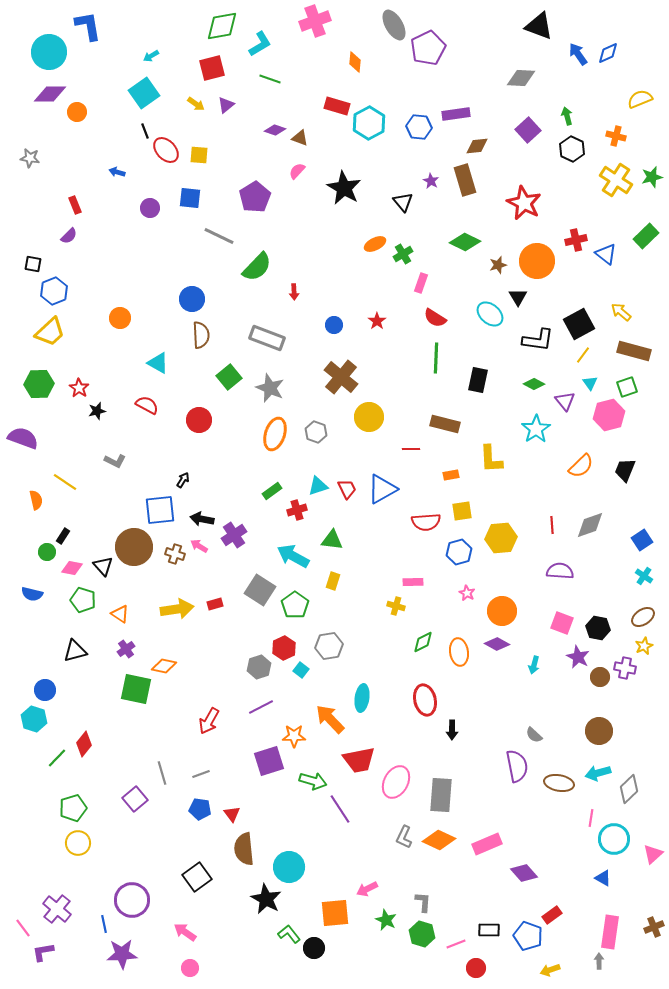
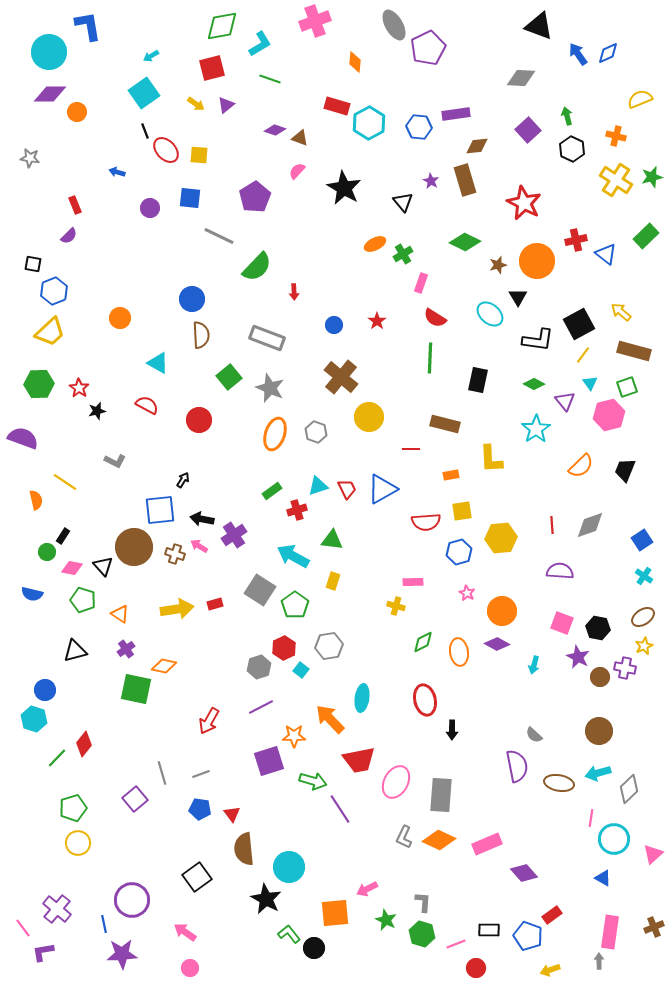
green line at (436, 358): moved 6 px left
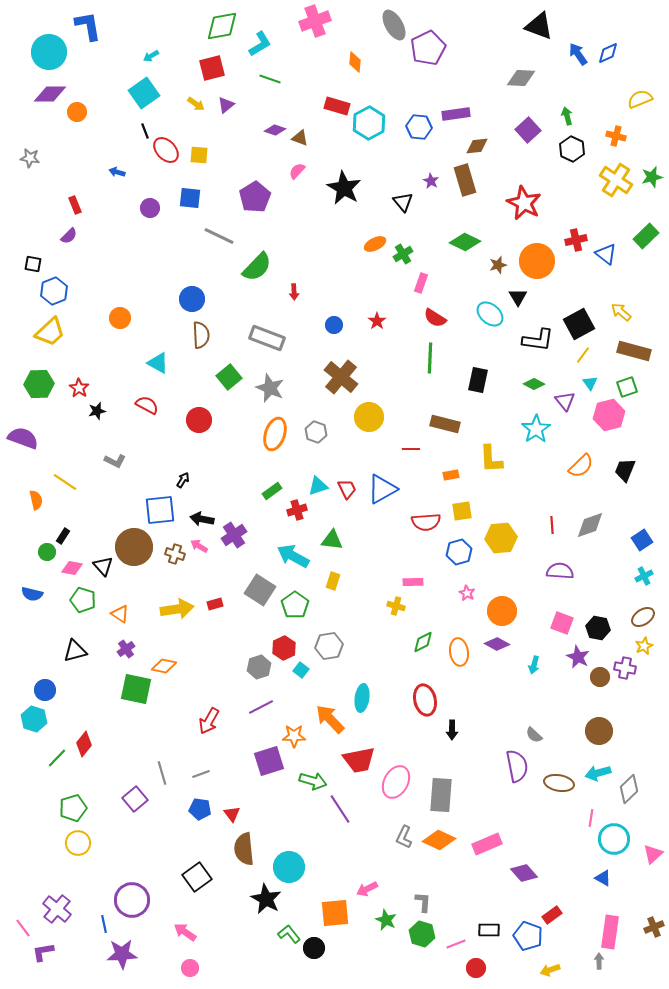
cyan cross at (644, 576): rotated 30 degrees clockwise
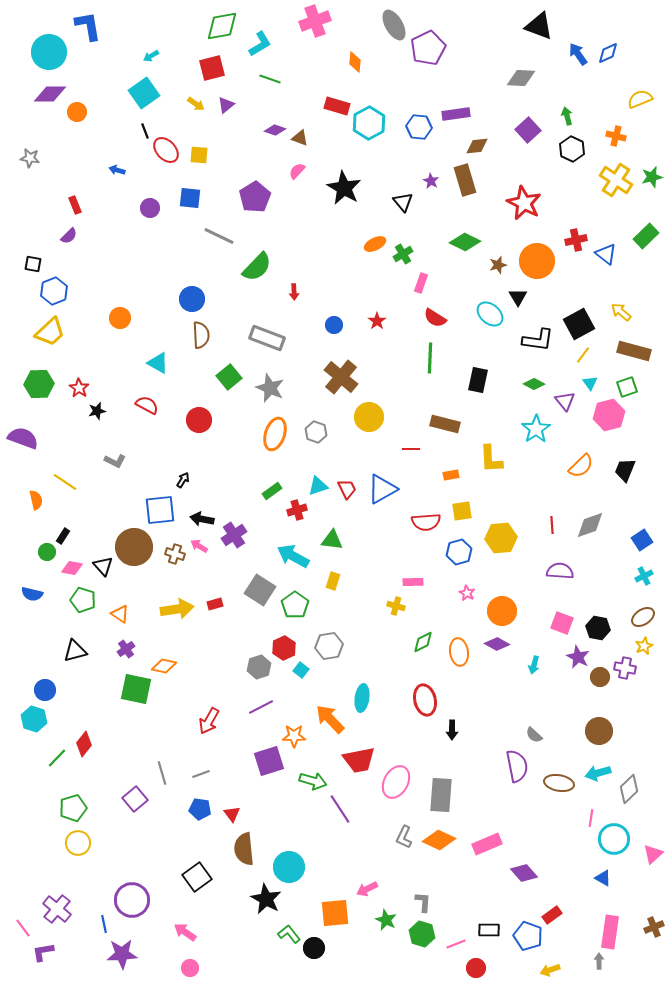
blue arrow at (117, 172): moved 2 px up
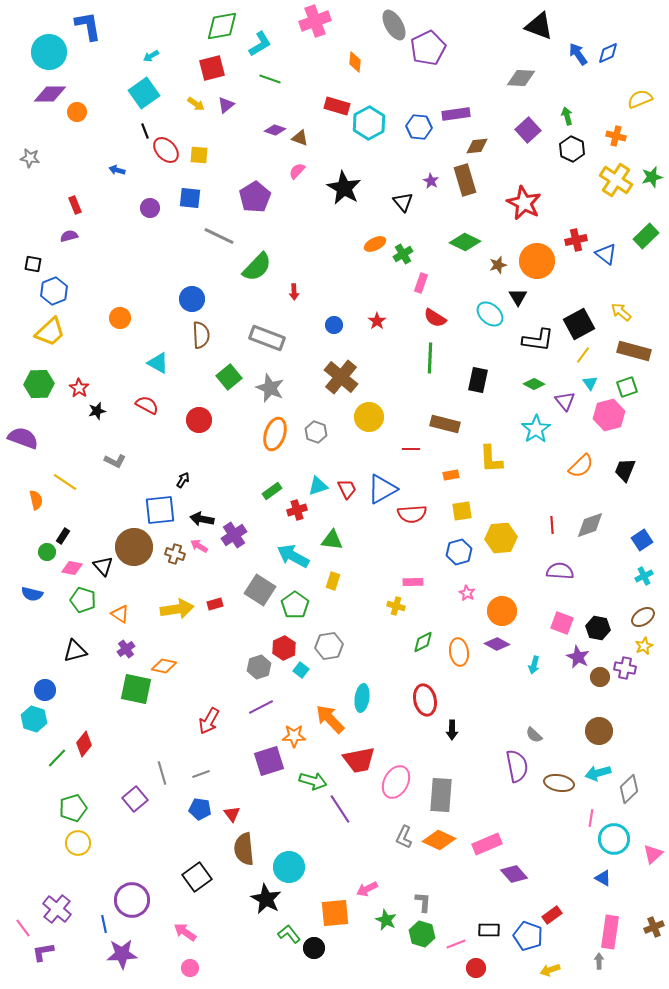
purple semicircle at (69, 236): rotated 150 degrees counterclockwise
red semicircle at (426, 522): moved 14 px left, 8 px up
purple diamond at (524, 873): moved 10 px left, 1 px down
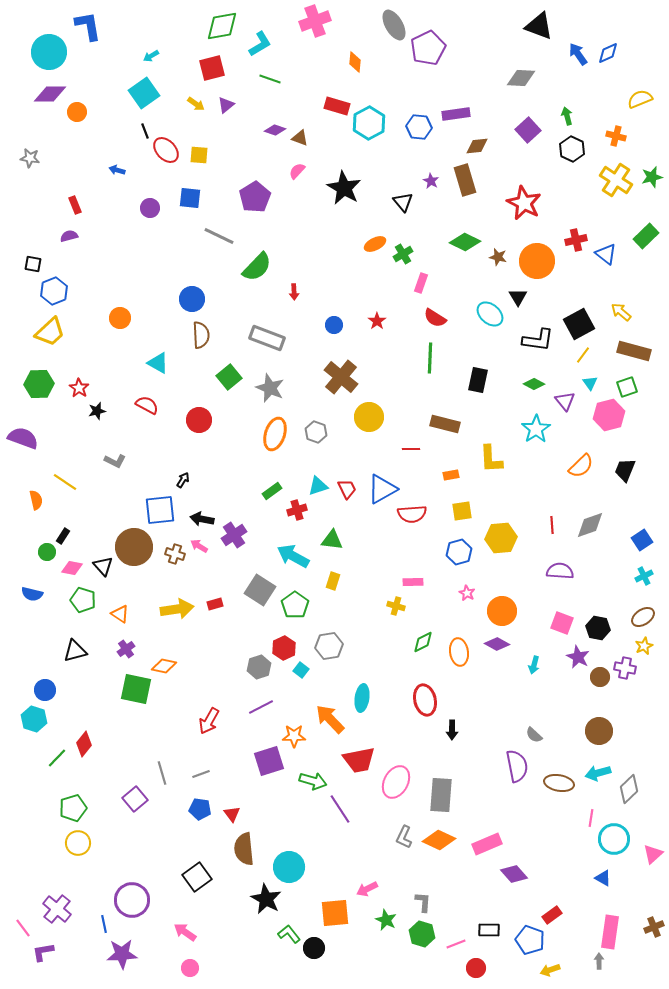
brown star at (498, 265): moved 8 px up; rotated 30 degrees clockwise
blue pentagon at (528, 936): moved 2 px right, 4 px down
